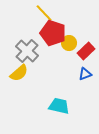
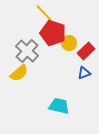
blue triangle: moved 1 px left, 1 px up
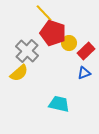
cyan trapezoid: moved 2 px up
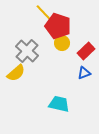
red pentagon: moved 5 px right, 7 px up
yellow circle: moved 7 px left
yellow semicircle: moved 3 px left
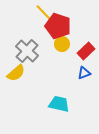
yellow circle: moved 1 px down
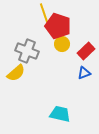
yellow line: rotated 24 degrees clockwise
gray cross: rotated 20 degrees counterclockwise
cyan trapezoid: moved 1 px right, 10 px down
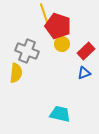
yellow semicircle: rotated 42 degrees counterclockwise
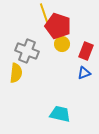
red rectangle: rotated 24 degrees counterclockwise
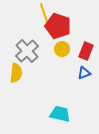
yellow circle: moved 5 px down
gray cross: rotated 25 degrees clockwise
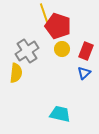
gray cross: rotated 10 degrees clockwise
blue triangle: rotated 24 degrees counterclockwise
